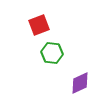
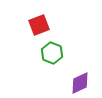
green hexagon: rotated 15 degrees clockwise
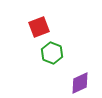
red square: moved 2 px down
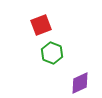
red square: moved 2 px right, 2 px up
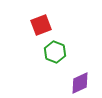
green hexagon: moved 3 px right, 1 px up
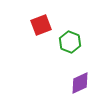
green hexagon: moved 15 px right, 10 px up
